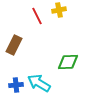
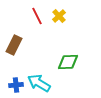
yellow cross: moved 6 px down; rotated 32 degrees counterclockwise
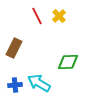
brown rectangle: moved 3 px down
blue cross: moved 1 px left
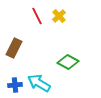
green diamond: rotated 30 degrees clockwise
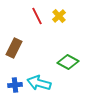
cyan arrow: rotated 15 degrees counterclockwise
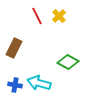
blue cross: rotated 16 degrees clockwise
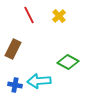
red line: moved 8 px left, 1 px up
brown rectangle: moved 1 px left, 1 px down
cyan arrow: moved 2 px up; rotated 20 degrees counterclockwise
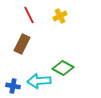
yellow cross: moved 1 px right; rotated 16 degrees clockwise
brown rectangle: moved 9 px right, 5 px up
green diamond: moved 5 px left, 6 px down
blue cross: moved 2 px left, 1 px down
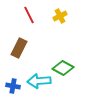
brown rectangle: moved 3 px left, 4 px down
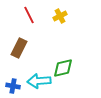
green diamond: rotated 40 degrees counterclockwise
